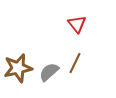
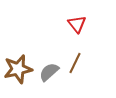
brown star: moved 1 px down
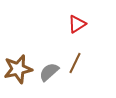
red triangle: rotated 36 degrees clockwise
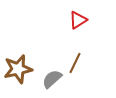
red triangle: moved 1 px right, 4 px up
gray semicircle: moved 3 px right, 7 px down
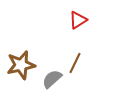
brown star: moved 3 px right, 4 px up
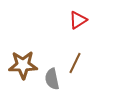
brown star: moved 2 px right; rotated 12 degrees clockwise
gray semicircle: rotated 60 degrees counterclockwise
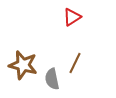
red triangle: moved 6 px left, 3 px up
brown star: rotated 16 degrees clockwise
